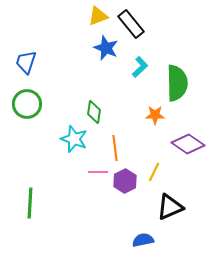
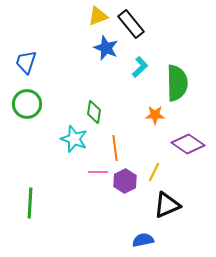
black triangle: moved 3 px left, 2 px up
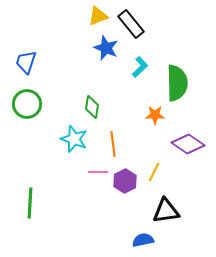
green diamond: moved 2 px left, 5 px up
orange line: moved 2 px left, 4 px up
black triangle: moved 1 px left, 6 px down; rotated 16 degrees clockwise
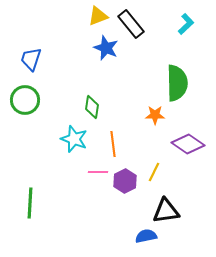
blue trapezoid: moved 5 px right, 3 px up
cyan L-shape: moved 46 px right, 43 px up
green circle: moved 2 px left, 4 px up
blue semicircle: moved 3 px right, 4 px up
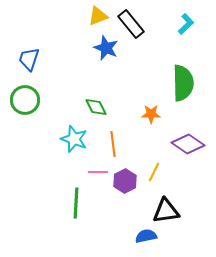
blue trapezoid: moved 2 px left
green semicircle: moved 6 px right
green diamond: moved 4 px right; rotated 35 degrees counterclockwise
orange star: moved 4 px left, 1 px up
green line: moved 46 px right
